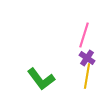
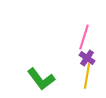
pink line: moved 2 px down
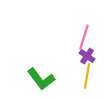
purple cross: moved 2 px up
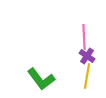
pink line: rotated 20 degrees counterclockwise
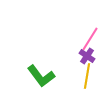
pink line: moved 6 px right, 2 px down; rotated 35 degrees clockwise
green L-shape: moved 3 px up
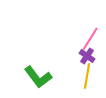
green L-shape: moved 3 px left, 1 px down
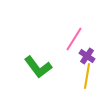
pink line: moved 16 px left
green L-shape: moved 10 px up
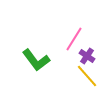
green L-shape: moved 2 px left, 7 px up
yellow line: rotated 50 degrees counterclockwise
